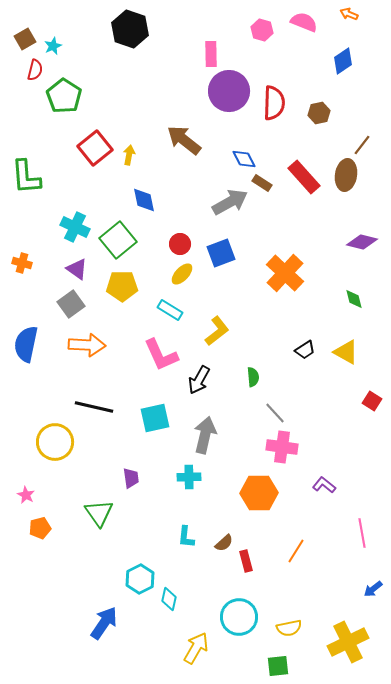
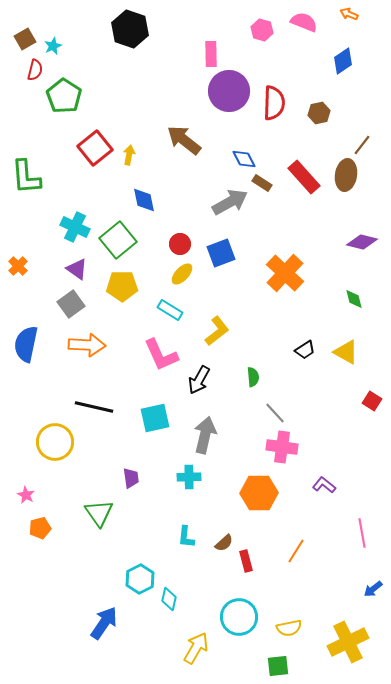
orange cross at (22, 263): moved 4 px left, 3 px down; rotated 30 degrees clockwise
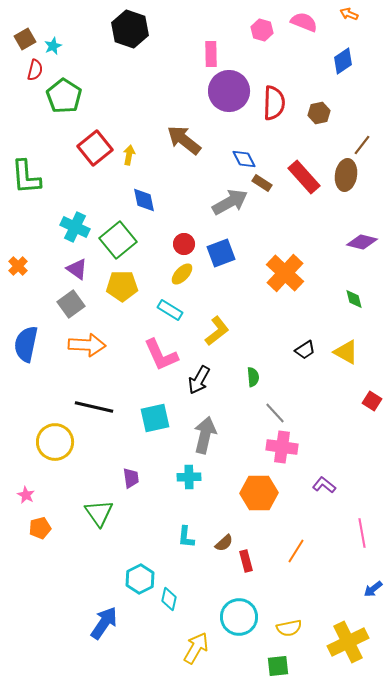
red circle at (180, 244): moved 4 px right
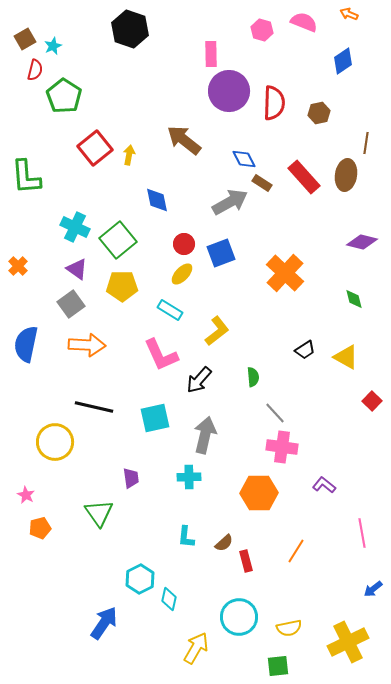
brown line at (362, 145): moved 4 px right, 2 px up; rotated 30 degrees counterclockwise
blue diamond at (144, 200): moved 13 px right
yellow triangle at (346, 352): moved 5 px down
black arrow at (199, 380): rotated 12 degrees clockwise
red square at (372, 401): rotated 12 degrees clockwise
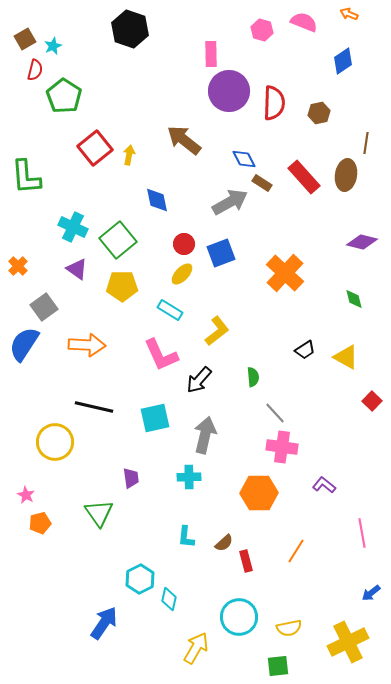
cyan cross at (75, 227): moved 2 px left
gray square at (71, 304): moved 27 px left, 3 px down
blue semicircle at (26, 344): moved 2 px left; rotated 21 degrees clockwise
orange pentagon at (40, 528): moved 5 px up
blue arrow at (373, 589): moved 2 px left, 4 px down
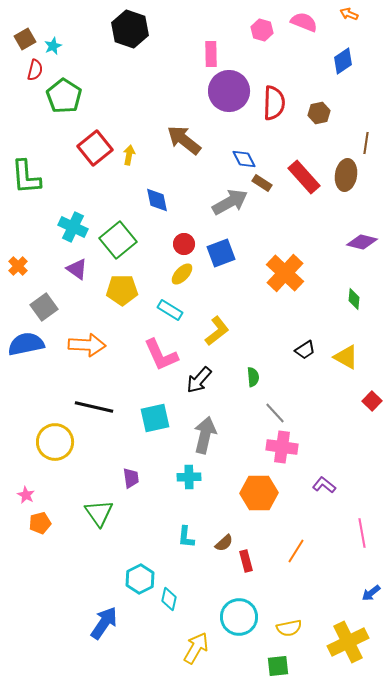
yellow pentagon at (122, 286): moved 4 px down
green diamond at (354, 299): rotated 20 degrees clockwise
blue semicircle at (24, 344): moved 2 px right; rotated 45 degrees clockwise
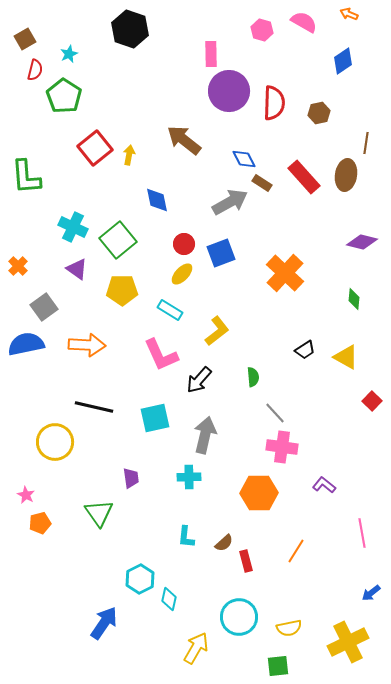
pink semicircle at (304, 22): rotated 8 degrees clockwise
cyan star at (53, 46): moved 16 px right, 8 px down
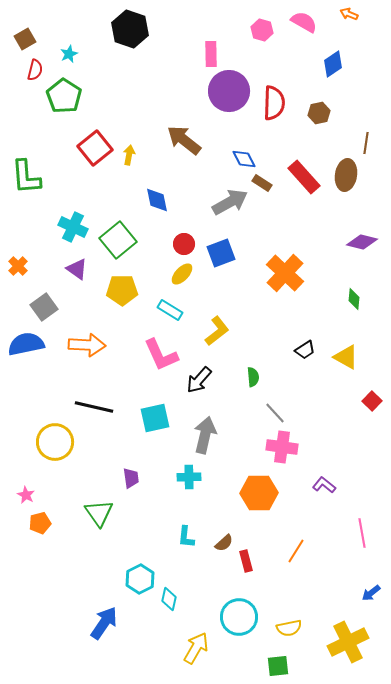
blue diamond at (343, 61): moved 10 px left, 3 px down
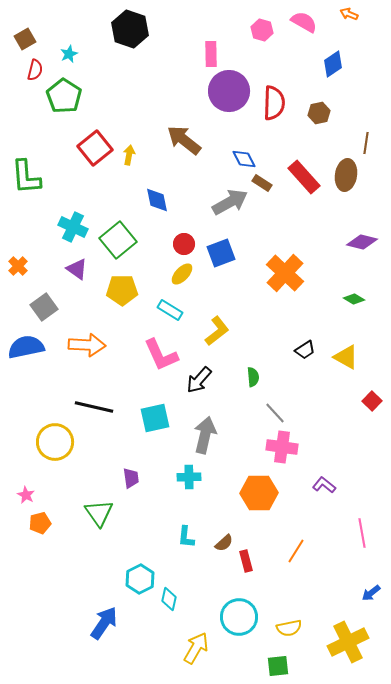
green diamond at (354, 299): rotated 65 degrees counterclockwise
blue semicircle at (26, 344): moved 3 px down
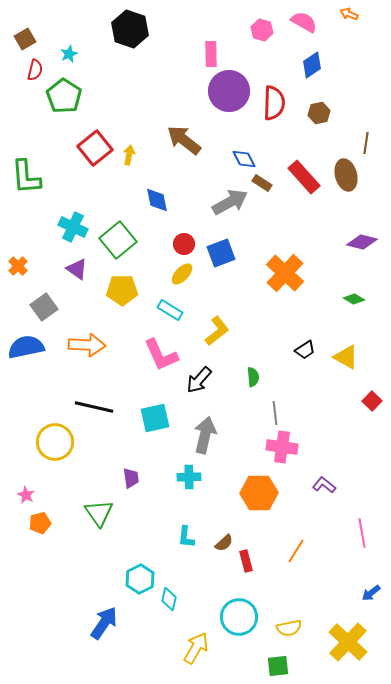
blue diamond at (333, 64): moved 21 px left, 1 px down
brown ellipse at (346, 175): rotated 24 degrees counterclockwise
gray line at (275, 413): rotated 35 degrees clockwise
yellow cross at (348, 642): rotated 21 degrees counterclockwise
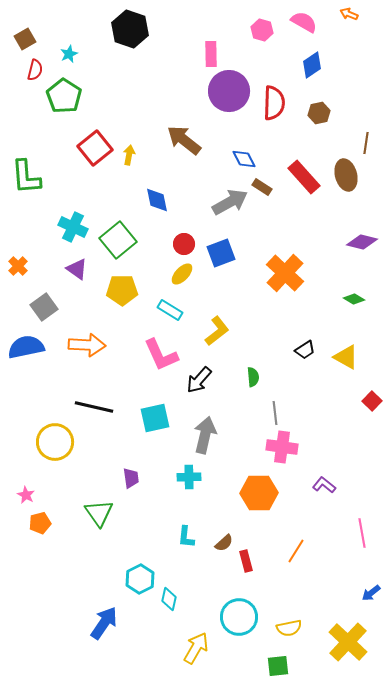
brown rectangle at (262, 183): moved 4 px down
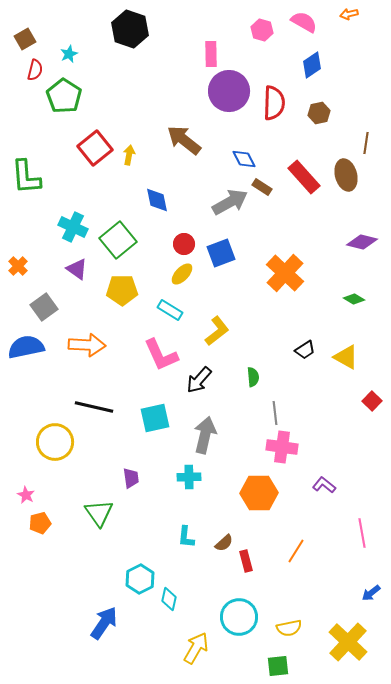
orange arrow at (349, 14): rotated 36 degrees counterclockwise
